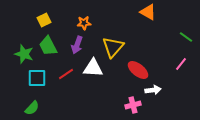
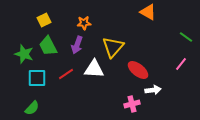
white triangle: moved 1 px right, 1 px down
pink cross: moved 1 px left, 1 px up
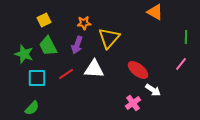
orange triangle: moved 7 px right
green line: rotated 56 degrees clockwise
yellow triangle: moved 4 px left, 9 px up
white arrow: rotated 42 degrees clockwise
pink cross: moved 1 px right, 1 px up; rotated 21 degrees counterclockwise
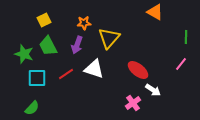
white triangle: rotated 15 degrees clockwise
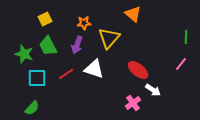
orange triangle: moved 22 px left, 2 px down; rotated 12 degrees clockwise
yellow square: moved 1 px right, 1 px up
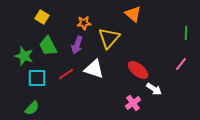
yellow square: moved 3 px left, 2 px up; rotated 32 degrees counterclockwise
green line: moved 4 px up
green star: moved 2 px down
white arrow: moved 1 px right, 1 px up
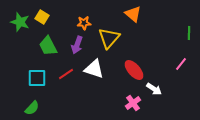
green line: moved 3 px right
green star: moved 4 px left, 34 px up
red ellipse: moved 4 px left; rotated 10 degrees clockwise
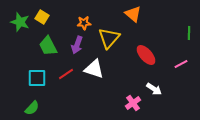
pink line: rotated 24 degrees clockwise
red ellipse: moved 12 px right, 15 px up
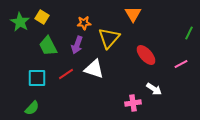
orange triangle: rotated 18 degrees clockwise
green star: rotated 12 degrees clockwise
green line: rotated 24 degrees clockwise
pink cross: rotated 28 degrees clockwise
